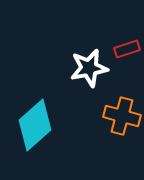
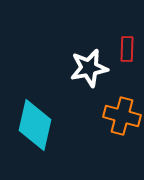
red rectangle: rotated 70 degrees counterclockwise
cyan diamond: rotated 36 degrees counterclockwise
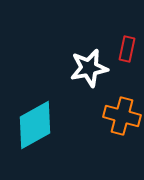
red rectangle: rotated 10 degrees clockwise
cyan diamond: rotated 48 degrees clockwise
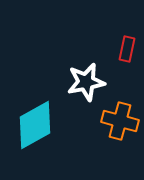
white star: moved 3 px left, 14 px down
orange cross: moved 2 px left, 5 px down
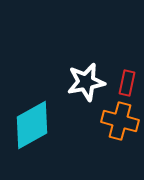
red rectangle: moved 34 px down
cyan diamond: moved 3 px left
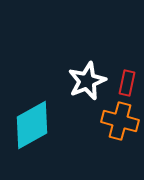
white star: moved 1 px right, 1 px up; rotated 12 degrees counterclockwise
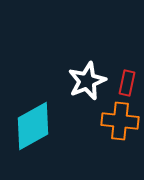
orange cross: rotated 9 degrees counterclockwise
cyan diamond: moved 1 px right, 1 px down
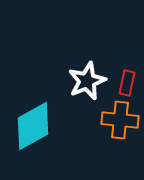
orange cross: moved 1 px up
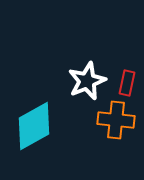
orange cross: moved 4 px left
cyan diamond: moved 1 px right
